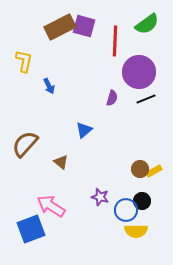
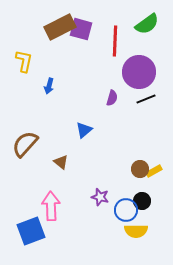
purple square: moved 3 px left, 3 px down
blue arrow: rotated 42 degrees clockwise
pink arrow: rotated 56 degrees clockwise
blue square: moved 2 px down
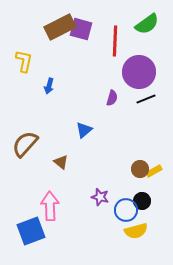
pink arrow: moved 1 px left
yellow semicircle: rotated 15 degrees counterclockwise
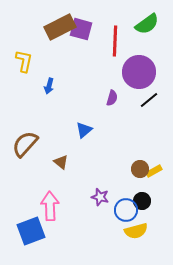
black line: moved 3 px right, 1 px down; rotated 18 degrees counterclockwise
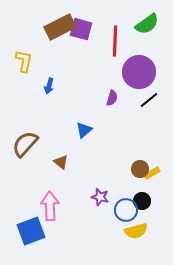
yellow rectangle: moved 2 px left, 2 px down
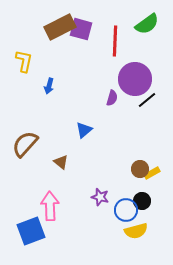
purple circle: moved 4 px left, 7 px down
black line: moved 2 px left
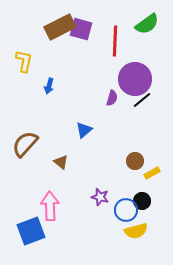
black line: moved 5 px left
brown circle: moved 5 px left, 8 px up
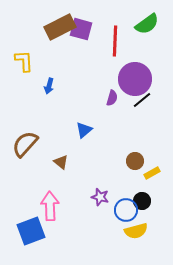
yellow L-shape: rotated 15 degrees counterclockwise
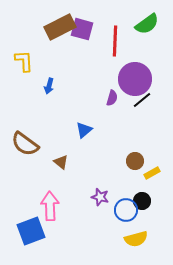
purple square: moved 1 px right
brown semicircle: rotated 96 degrees counterclockwise
yellow semicircle: moved 8 px down
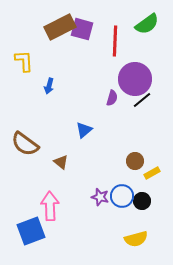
blue circle: moved 4 px left, 14 px up
